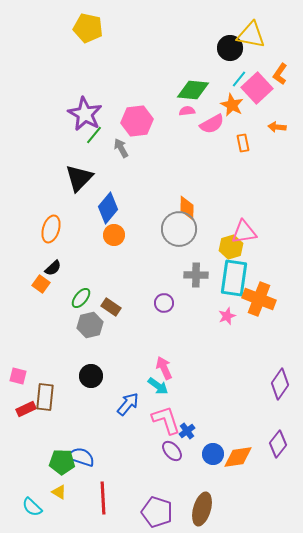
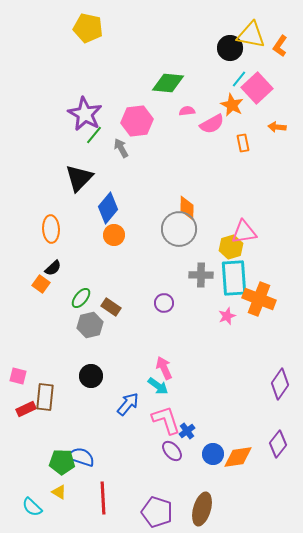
orange L-shape at (280, 74): moved 28 px up
green diamond at (193, 90): moved 25 px left, 7 px up
orange ellipse at (51, 229): rotated 20 degrees counterclockwise
gray cross at (196, 275): moved 5 px right
cyan rectangle at (234, 278): rotated 12 degrees counterclockwise
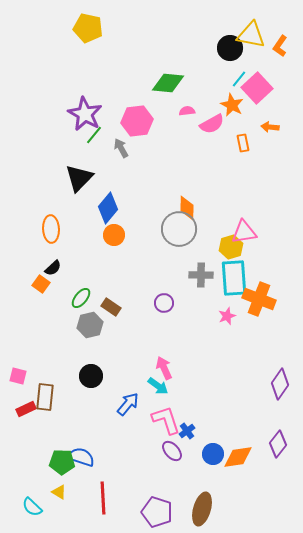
orange arrow at (277, 127): moved 7 px left
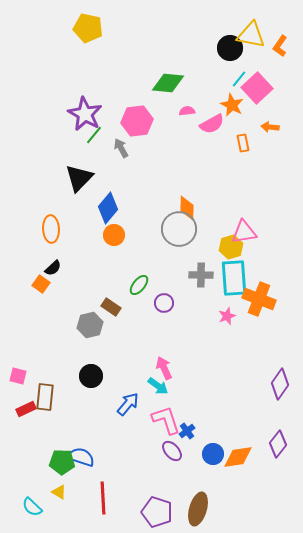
green ellipse at (81, 298): moved 58 px right, 13 px up
brown ellipse at (202, 509): moved 4 px left
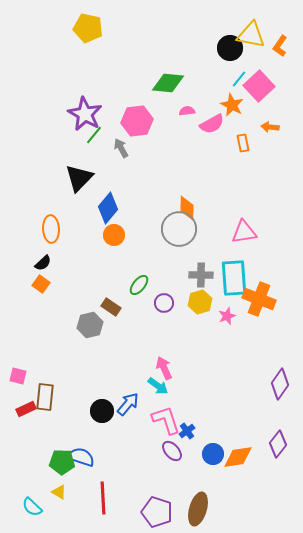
pink square at (257, 88): moved 2 px right, 2 px up
yellow hexagon at (231, 247): moved 31 px left, 55 px down
black semicircle at (53, 268): moved 10 px left, 5 px up
black circle at (91, 376): moved 11 px right, 35 px down
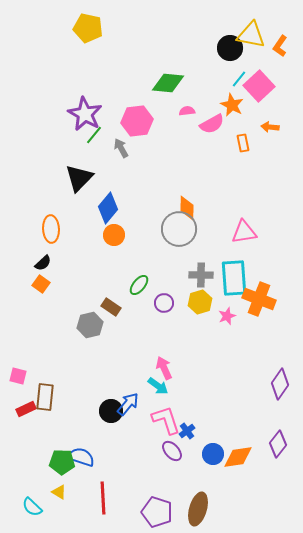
black circle at (102, 411): moved 9 px right
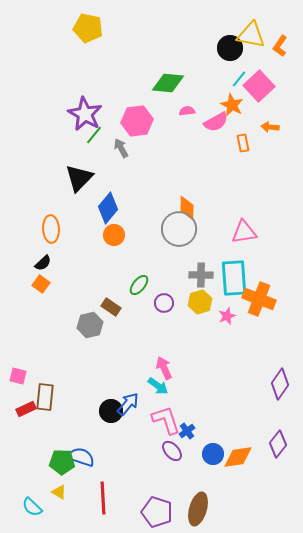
pink semicircle at (212, 124): moved 4 px right, 2 px up
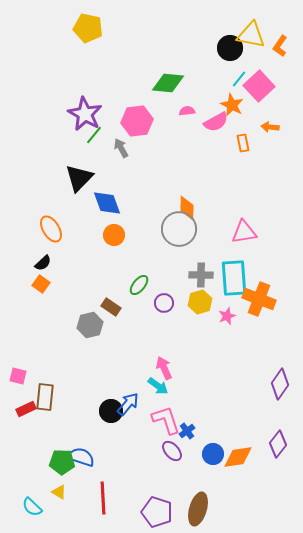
blue diamond at (108, 208): moved 1 px left, 5 px up; rotated 60 degrees counterclockwise
orange ellipse at (51, 229): rotated 28 degrees counterclockwise
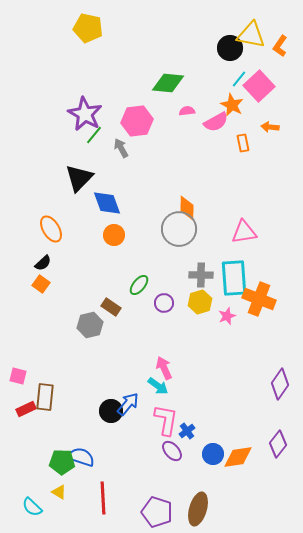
pink L-shape at (166, 420): rotated 28 degrees clockwise
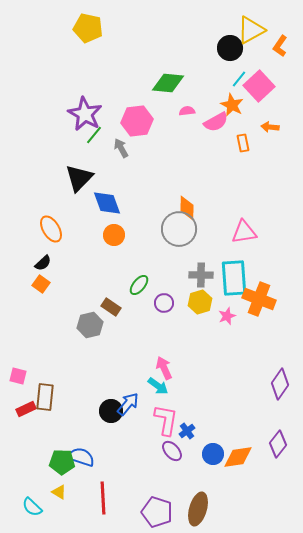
yellow triangle at (251, 35): moved 5 px up; rotated 40 degrees counterclockwise
